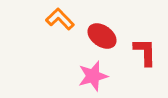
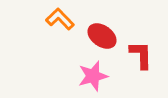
red L-shape: moved 4 px left, 3 px down
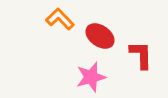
red ellipse: moved 2 px left
pink star: moved 2 px left, 1 px down
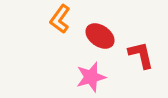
orange L-shape: rotated 100 degrees counterclockwise
red L-shape: rotated 12 degrees counterclockwise
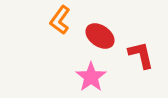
orange L-shape: moved 1 px down
pink star: rotated 20 degrees counterclockwise
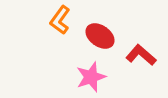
red L-shape: rotated 36 degrees counterclockwise
pink star: rotated 16 degrees clockwise
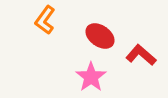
orange L-shape: moved 15 px left
pink star: rotated 16 degrees counterclockwise
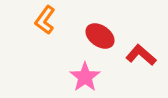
pink star: moved 6 px left
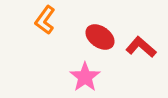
red ellipse: moved 1 px down
red L-shape: moved 8 px up
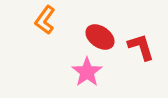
red L-shape: rotated 32 degrees clockwise
pink star: moved 2 px right, 5 px up
